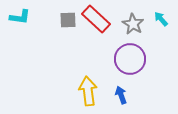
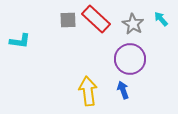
cyan L-shape: moved 24 px down
blue arrow: moved 2 px right, 5 px up
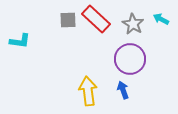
cyan arrow: rotated 21 degrees counterclockwise
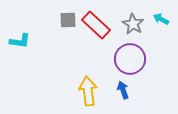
red rectangle: moved 6 px down
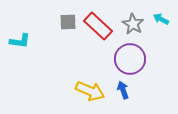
gray square: moved 2 px down
red rectangle: moved 2 px right, 1 px down
yellow arrow: moved 2 px right; rotated 120 degrees clockwise
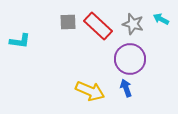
gray star: rotated 15 degrees counterclockwise
blue arrow: moved 3 px right, 2 px up
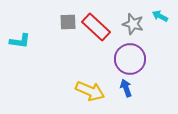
cyan arrow: moved 1 px left, 3 px up
red rectangle: moved 2 px left, 1 px down
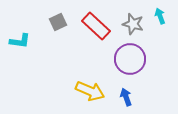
cyan arrow: rotated 42 degrees clockwise
gray square: moved 10 px left; rotated 24 degrees counterclockwise
red rectangle: moved 1 px up
blue arrow: moved 9 px down
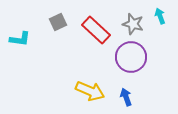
red rectangle: moved 4 px down
cyan L-shape: moved 2 px up
purple circle: moved 1 px right, 2 px up
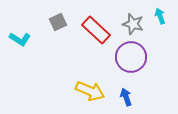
cyan L-shape: rotated 25 degrees clockwise
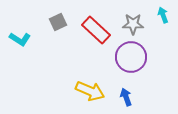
cyan arrow: moved 3 px right, 1 px up
gray star: rotated 15 degrees counterclockwise
